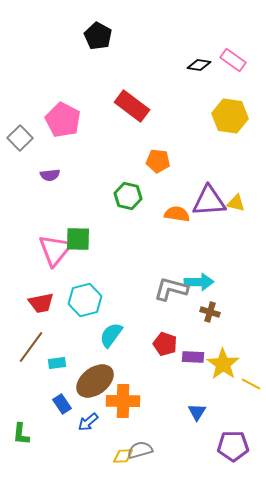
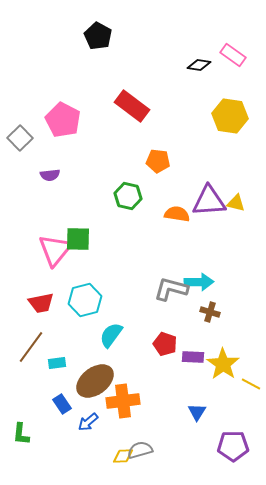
pink rectangle: moved 5 px up
orange cross: rotated 8 degrees counterclockwise
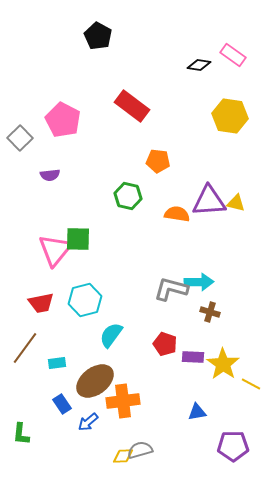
brown line: moved 6 px left, 1 px down
blue triangle: rotated 48 degrees clockwise
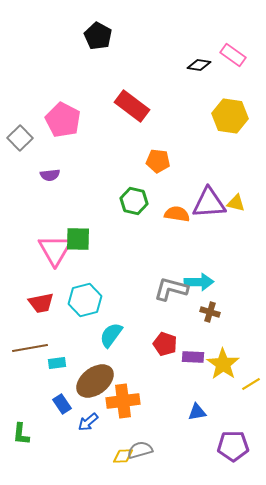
green hexagon: moved 6 px right, 5 px down
purple triangle: moved 2 px down
pink triangle: rotated 9 degrees counterclockwise
brown line: moved 5 px right; rotated 44 degrees clockwise
yellow line: rotated 60 degrees counterclockwise
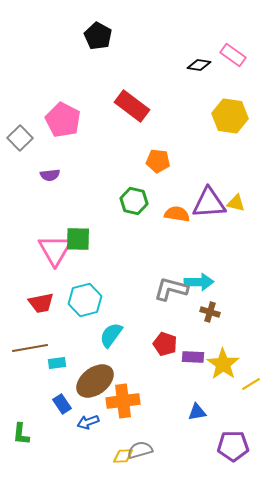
blue arrow: rotated 20 degrees clockwise
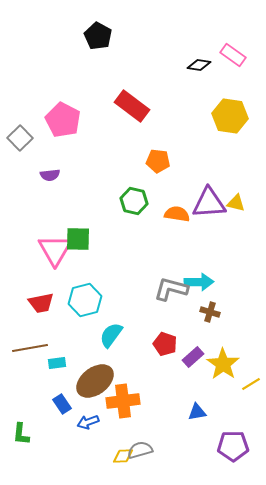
purple rectangle: rotated 45 degrees counterclockwise
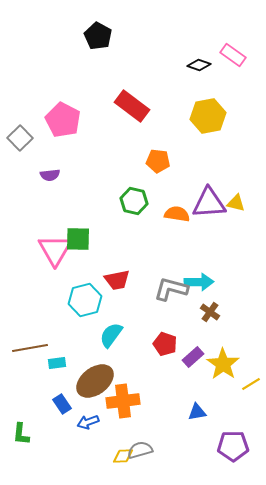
black diamond: rotated 10 degrees clockwise
yellow hexagon: moved 22 px left; rotated 20 degrees counterclockwise
red trapezoid: moved 76 px right, 23 px up
brown cross: rotated 18 degrees clockwise
